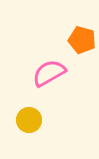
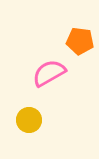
orange pentagon: moved 2 px left, 1 px down; rotated 8 degrees counterclockwise
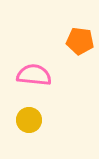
pink semicircle: moved 15 px left, 2 px down; rotated 36 degrees clockwise
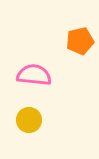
orange pentagon: rotated 20 degrees counterclockwise
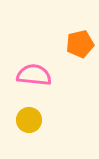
orange pentagon: moved 3 px down
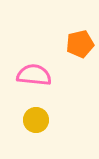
yellow circle: moved 7 px right
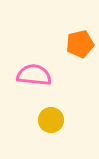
yellow circle: moved 15 px right
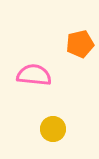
yellow circle: moved 2 px right, 9 px down
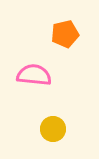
orange pentagon: moved 15 px left, 10 px up
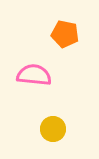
orange pentagon: rotated 24 degrees clockwise
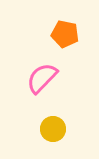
pink semicircle: moved 8 px right, 3 px down; rotated 52 degrees counterclockwise
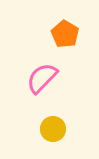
orange pentagon: rotated 20 degrees clockwise
